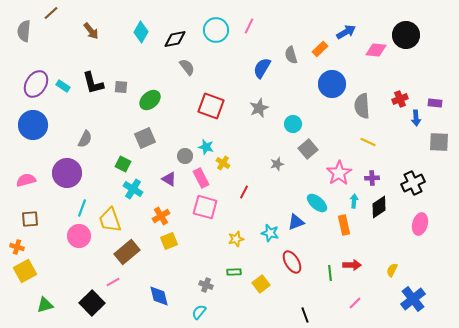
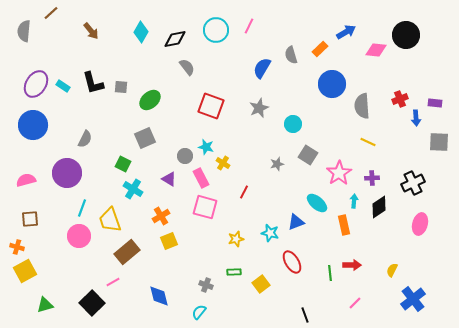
gray square at (308, 149): moved 6 px down; rotated 18 degrees counterclockwise
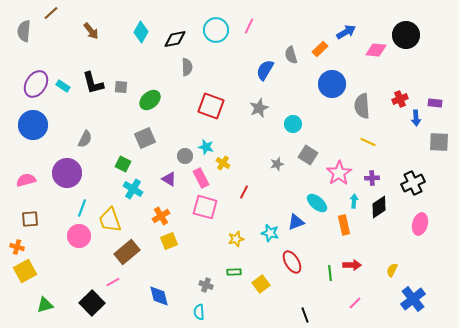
gray semicircle at (187, 67): rotated 36 degrees clockwise
blue semicircle at (262, 68): moved 3 px right, 2 px down
cyan semicircle at (199, 312): rotated 42 degrees counterclockwise
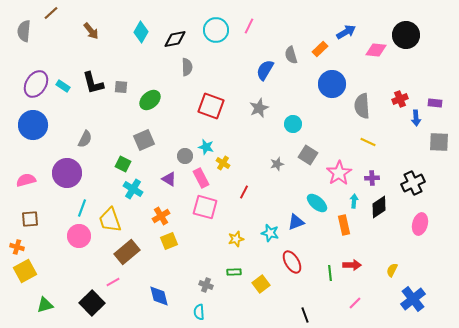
gray square at (145, 138): moved 1 px left, 2 px down
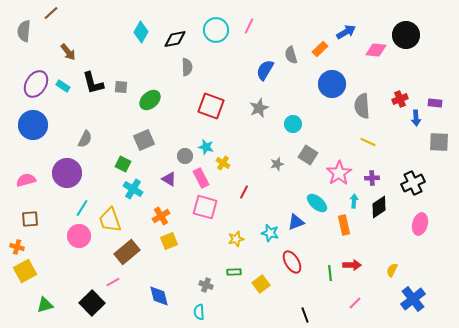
brown arrow at (91, 31): moved 23 px left, 21 px down
cyan line at (82, 208): rotated 12 degrees clockwise
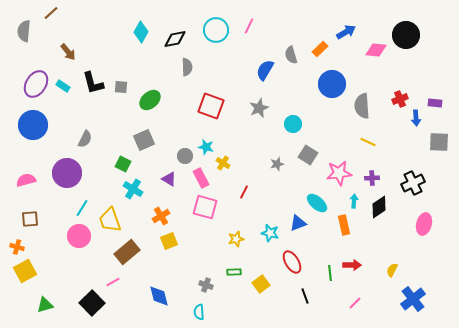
pink star at (339, 173): rotated 25 degrees clockwise
blue triangle at (296, 222): moved 2 px right, 1 px down
pink ellipse at (420, 224): moved 4 px right
black line at (305, 315): moved 19 px up
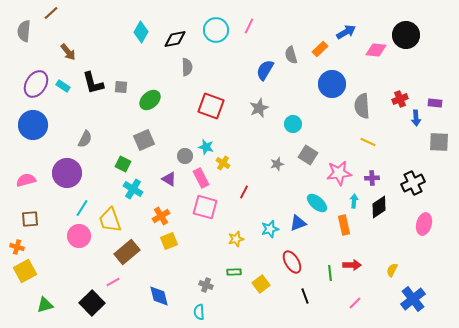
cyan star at (270, 233): moved 4 px up; rotated 30 degrees counterclockwise
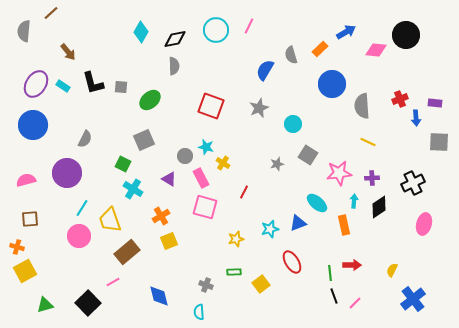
gray semicircle at (187, 67): moved 13 px left, 1 px up
black line at (305, 296): moved 29 px right
black square at (92, 303): moved 4 px left
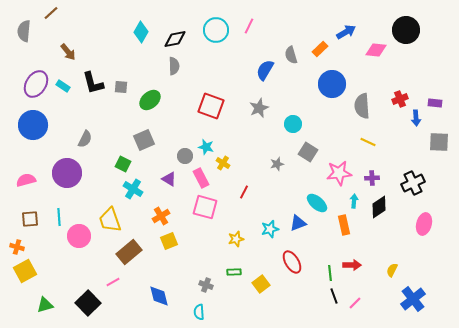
black circle at (406, 35): moved 5 px up
gray square at (308, 155): moved 3 px up
cyan line at (82, 208): moved 23 px left, 9 px down; rotated 36 degrees counterclockwise
brown rectangle at (127, 252): moved 2 px right
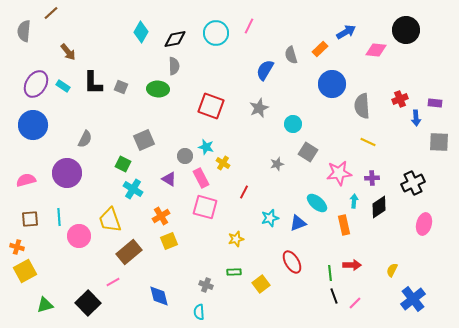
cyan circle at (216, 30): moved 3 px down
black L-shape at (93, 83): rotated 15 degrees clockwise
gray square at (121, 87): rotated 16 degrees clockwise
green ellipse at (150, 100): moved 8 px right, 11 px up; rotated 45 degrees clockwise
cyan star at (270, 229): moved 11 px up
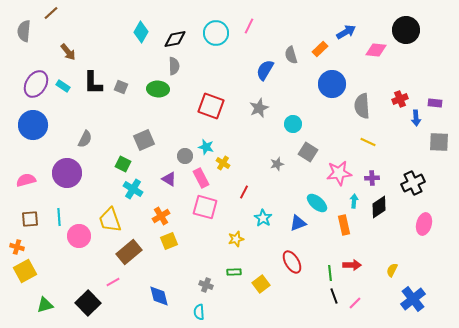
cyan star at (270, 218): moved 7 px left; rotated 24 degrees counterclockwise
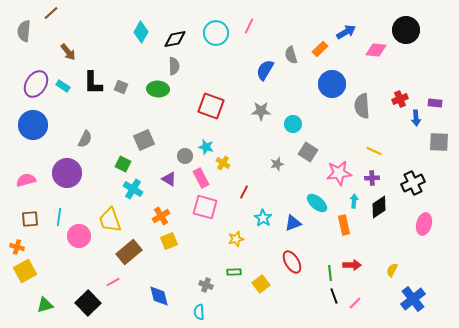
gray star at (259, 108): moved 2 px right, 3 px down; rotated 24 degrees clockwise
yellow line at (368, 142): moved 6 px right, 9 px down
cyan line at (59, 217): rotated 12 degrees clockwise
blue triangle at (298, 223): moved 5 px left
